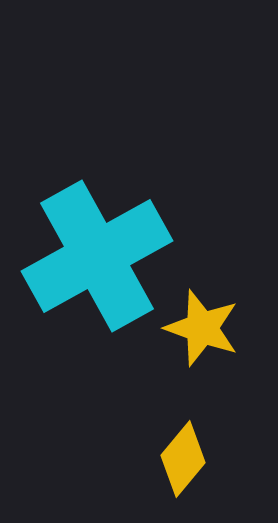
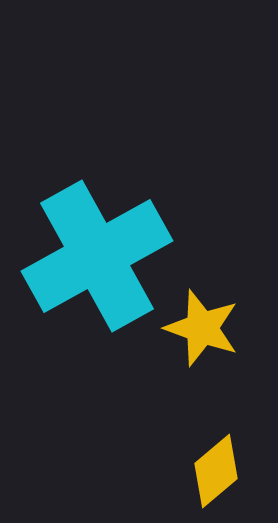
yellow diamond: moved 33 px right, 12 px down; rotated 10 degrees clockwise
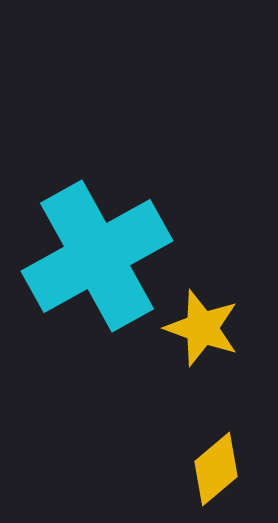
yellow diamond: moved 2 px up
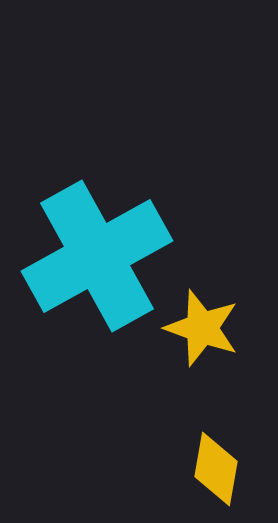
yellow diamond: rotated 40 degrees counterclockwise
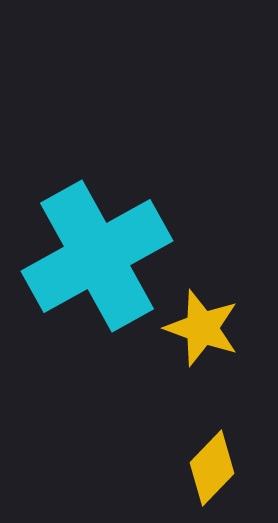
yellow diamond: moved 4 px left, 1 px up; rotated 34 degrees clockwise
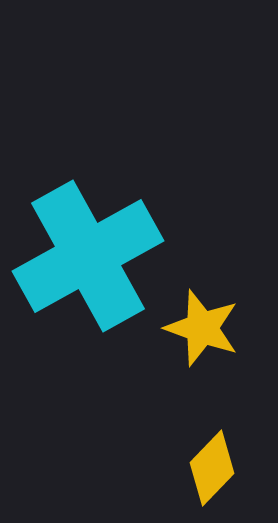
cyan cross: moved 9 px left
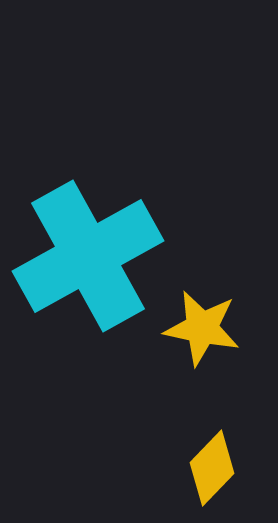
yellow star: rotated 8 degrees counterclockwise
